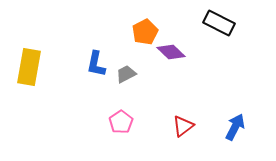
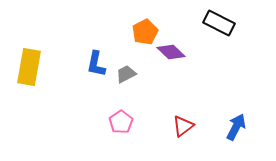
blue arrow: moved 1 px right
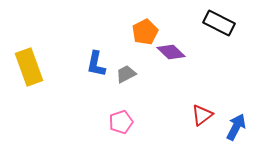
yellow rectangle: rotated 30 degrees counterclockwise
pink pentagon: rotated 15 degrees clockwise
red triangle: moved 19 px right, 11 px up
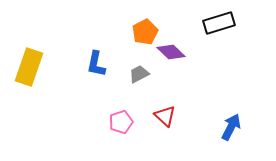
black rectangle: rotated 44 degrees counterclockwise
yellow rectangle: rotated 39 degrees clockwise
gray trapezoid: moved 13 px right
red triangle: moved 37 px left, 1 px down; rotated 40 degrees counterclockwise
blue arrow: moved 5 px left
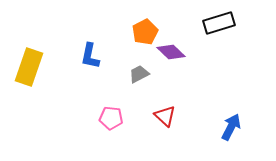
blue L-shape: moved 6 px left, 8 px up
pink pentagon: moved 10 px left, 4 px up; rotated 25 degrees clockwise
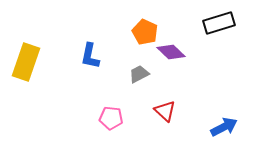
orange pentagon: rotated 20 degrees counterclockwise
yellow rectangle: moved 3 px left, 5 px up
red triangle: moved 5 px up
blue arrow: moved 7 px left; rotated 36 degrees clockwise
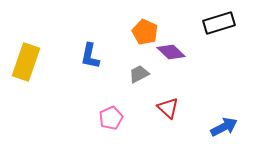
red triangle: moved 3 px right, 3 px up
pink pentagon: rotated 30 degrees counterclockwise
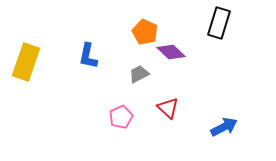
black rectangle: rotated 56 degrees counterclockwise
blue L-shape: moved 2 px left
pink pentagon: moved 10 px right, 1 px up
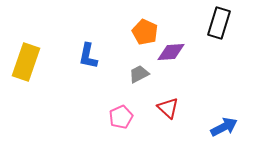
purple diamond: rotated 48 degrees counterclockwise
